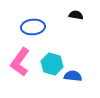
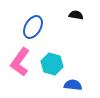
blue ellipse: rotated 55 degrees counterclockwise
blue semicircle: moved 9 px down
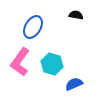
blue semicircle: moved 1 px right, 1 px up; rotated 30 degrees counterclockwise
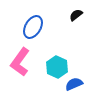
black semicircle: rotated 48 degrees counterclockwise
cyan hexagon: moved 5 px right, 3 px down; rotated 10 degrees clockwise
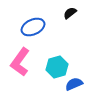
black semicircle: moved 6 px left, 2 px up
blue ellipse: rotated 35 degrees clockwise
cyan hexagon: rotated 20 degrees clockwise
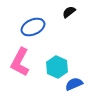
black semicircle: moved 1 px left, 1 px up
pink L-shape: rotated 8 degrees counterclockwise
cyan hexagon: rotated 20 degrees counterclockwise
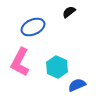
blue semicircle: moved 3 px right, 1 px down
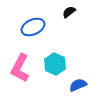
pink L-shape: moved 6 px down
cyan hexagon: moved 2 px left, 3 px up
blue semicircle: moved 1 px right
